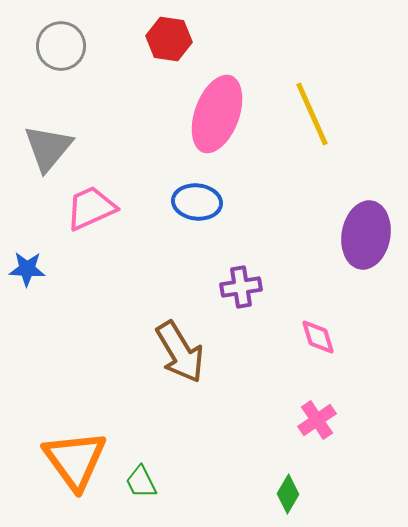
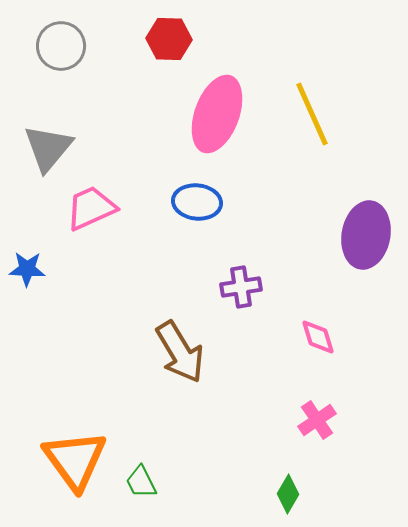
red hexagon: rotated 6 degrees counterclockwise
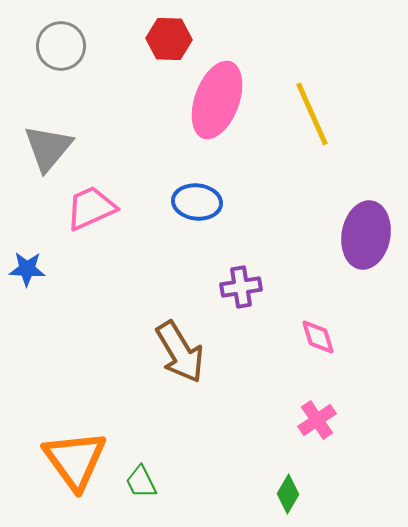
pink ellipse: moved 14 px up
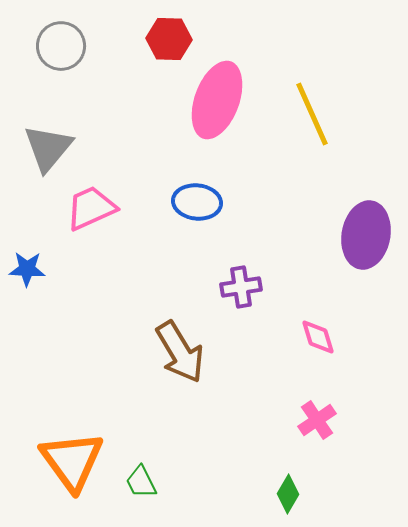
orange triangle: moved 3 px left, 1 px down
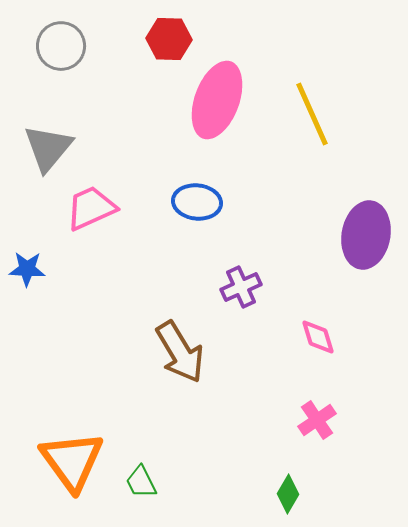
purple cross: rotated 15 degrees counterclockwise
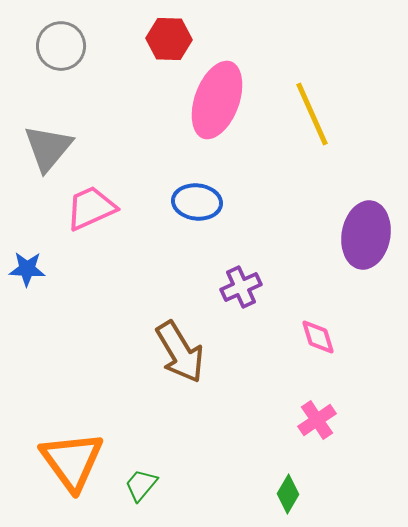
green trapezoid: moved 3 px down; rotated 66 degrees clockwise
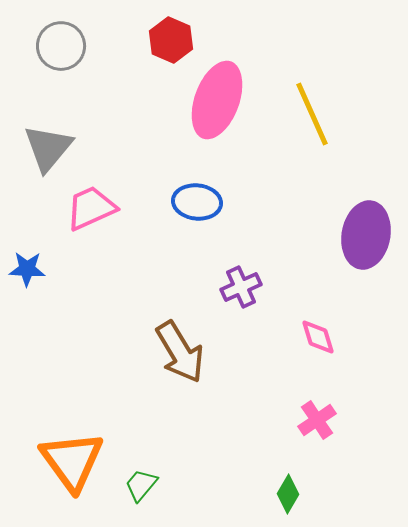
red hexagon: moved 2 px right, 1 px down; rotated 21 degrees clockwise
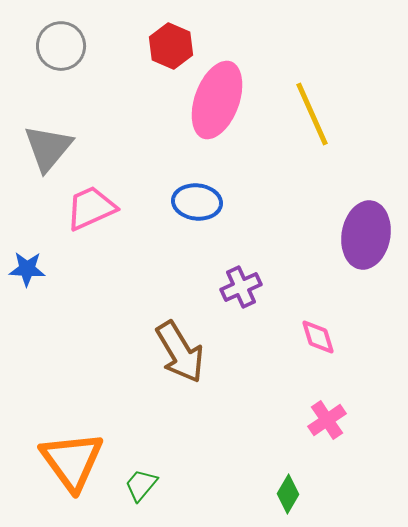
red hexagon: moved 6 px down
pink cross: moved 10 px right
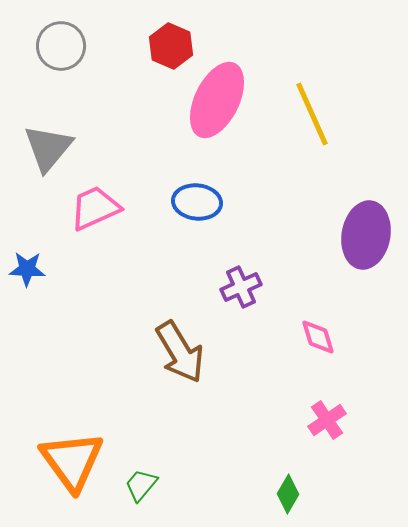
pink ellipse: rotated 6 degrees clockwise
pink trapezoid: moved 4 px right
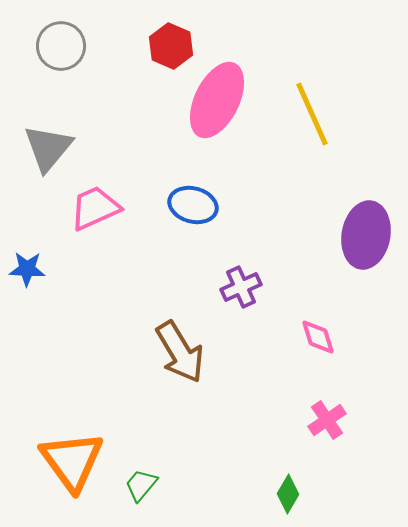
blue ellipse: moved 4 px left, 3 px down; rotated 9 degrees clockwise
